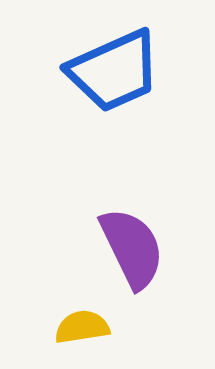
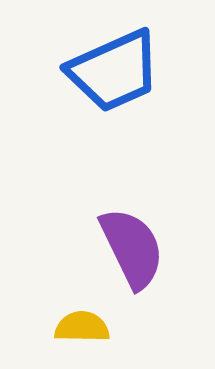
yellow semicircle: rotated 10 degrees clockwise
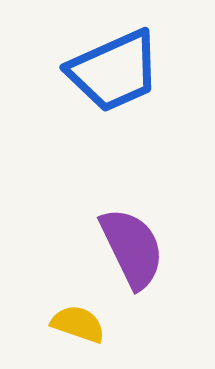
yellow semicircle: moved 4 px left, 3 px up; rotated 18 degrees clockwise
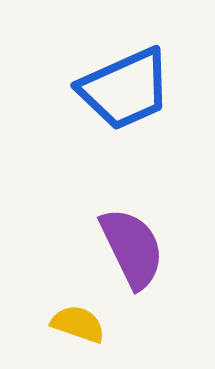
blue trapezoid: moved 11 px right, 18 px down
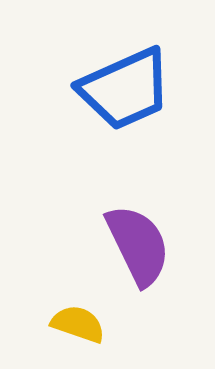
purple semicircle: moved 6 px right, 3 px up
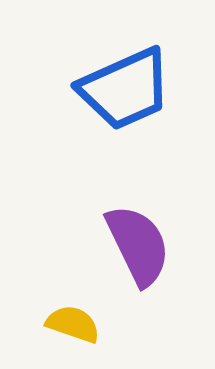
yellow semicircle: moved 5 px left
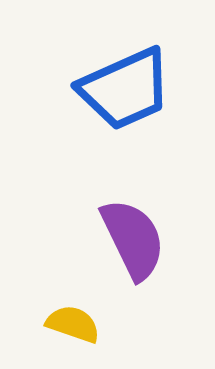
purple semicircle: moved 5 px left, 6 px up
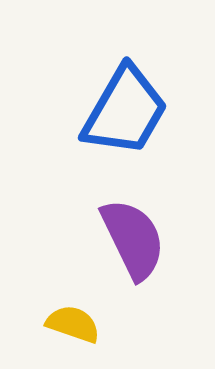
blue trapezoid: moved 22 px down; rotated 36 degrees counterclockwise
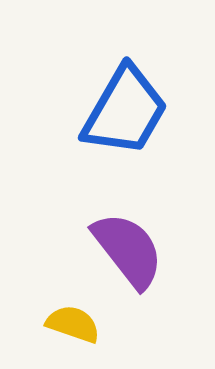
purple semicircle: moved 5 px left, 11 px down; rotated 12 degrees counterclockwise
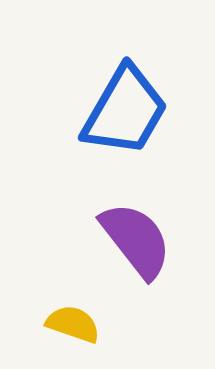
purple semicircle: moved 8 px right, 10 px up
